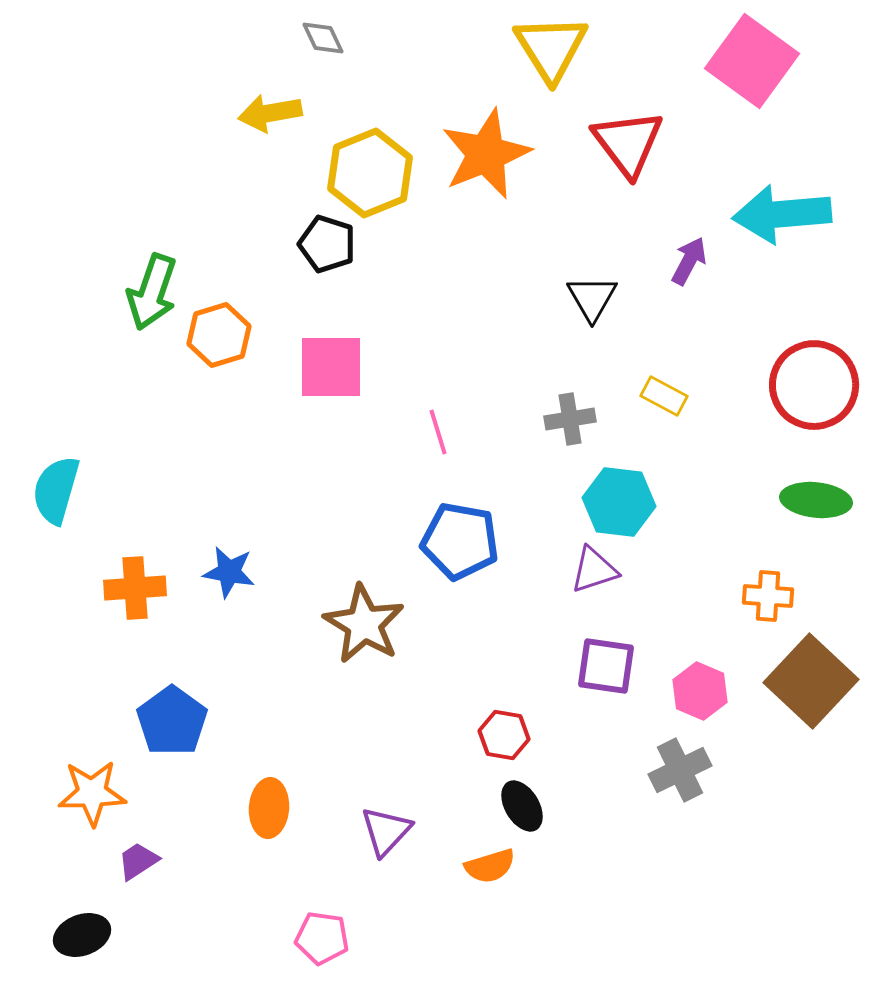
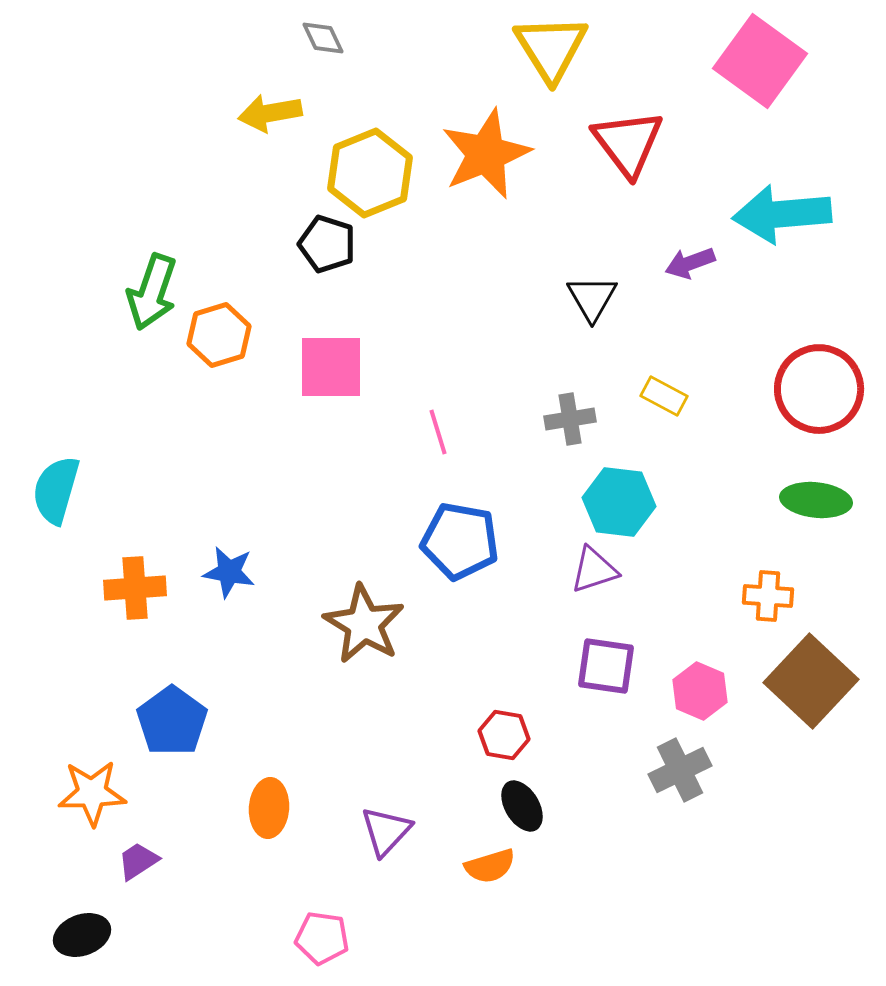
pink square at (752, 61): moved 8 px right
purple arrow at (689, 261): moved 1 px right, 2 px down; rotated 138 degrees counterclockwise
red circle at (814, 385): moved 5 px right, 4 px down
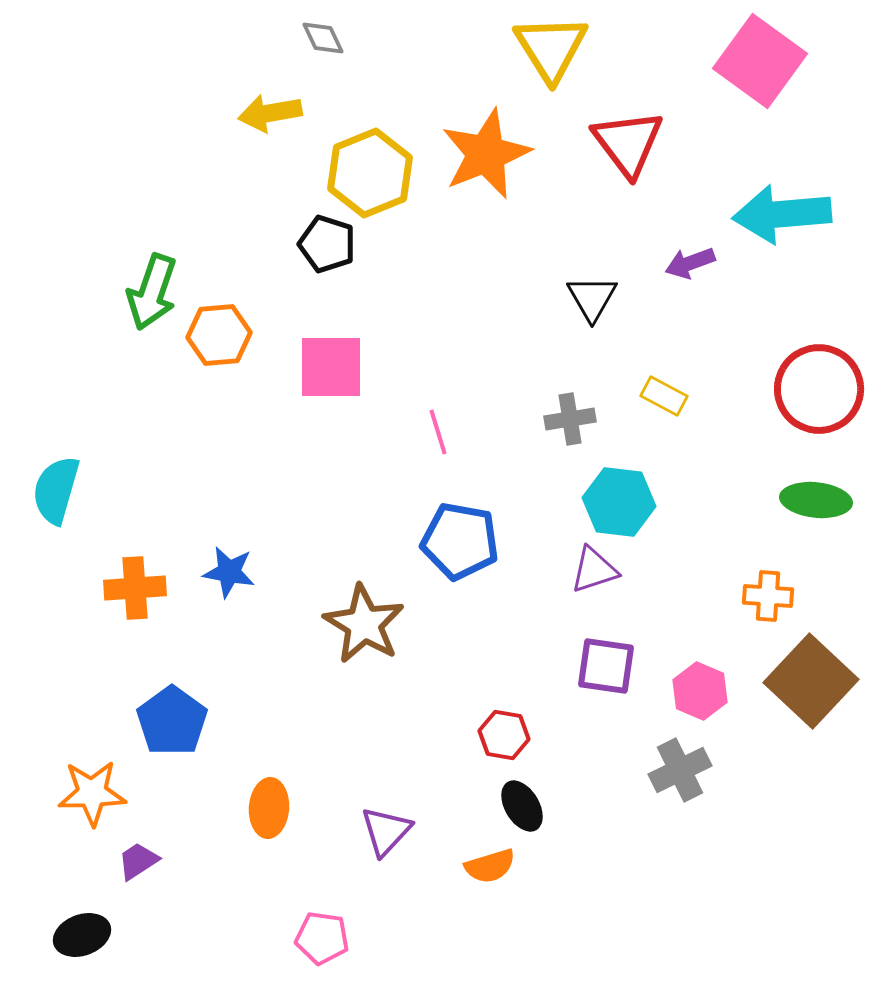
orange hexagon at (219, 335): rotated 12 degrees clockwise
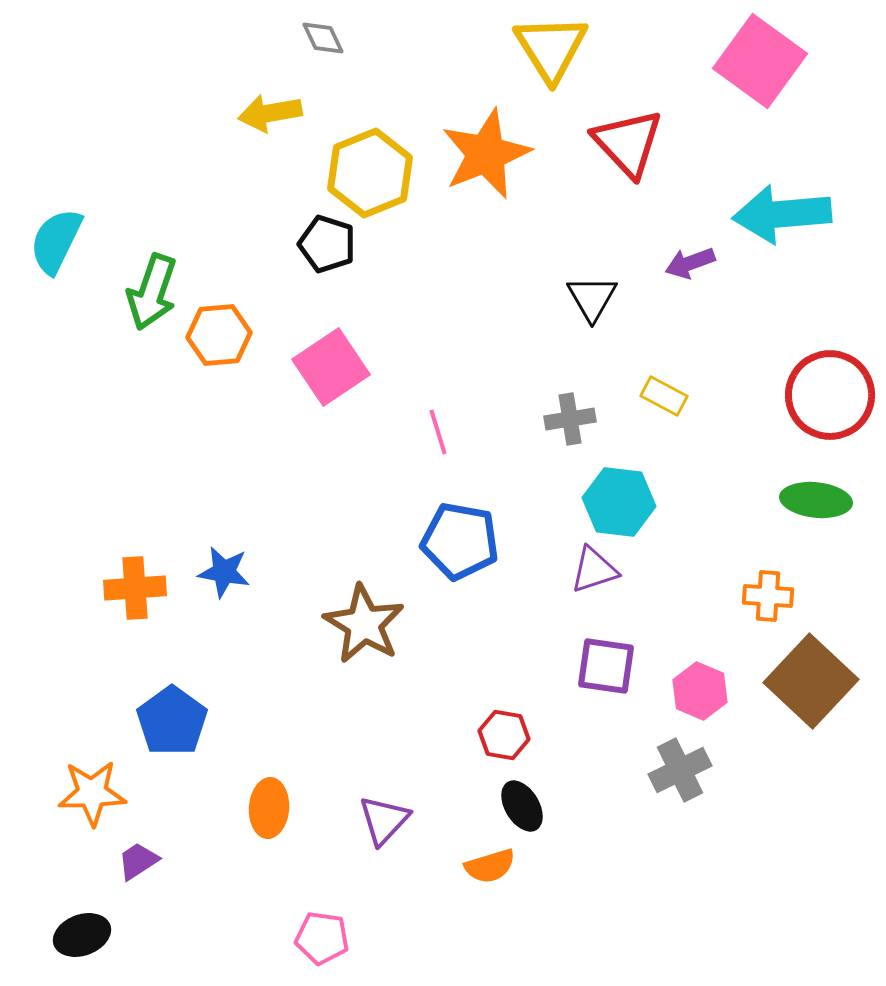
red triangle at (628, 143): rotated 6 degrees counterclockwise
pink square at (331, 367): rotated 34 degrees counterclockwise
red circle at (819, 389): moved 11 px right, 6 px down
cyan semicircle at (56, 490): moved 249 px up; rotated 10 degrees clockwise
blue star at (229, 572): moved 5 px left
purple triangle at (386, 831): moved 2 px left, 11 px up
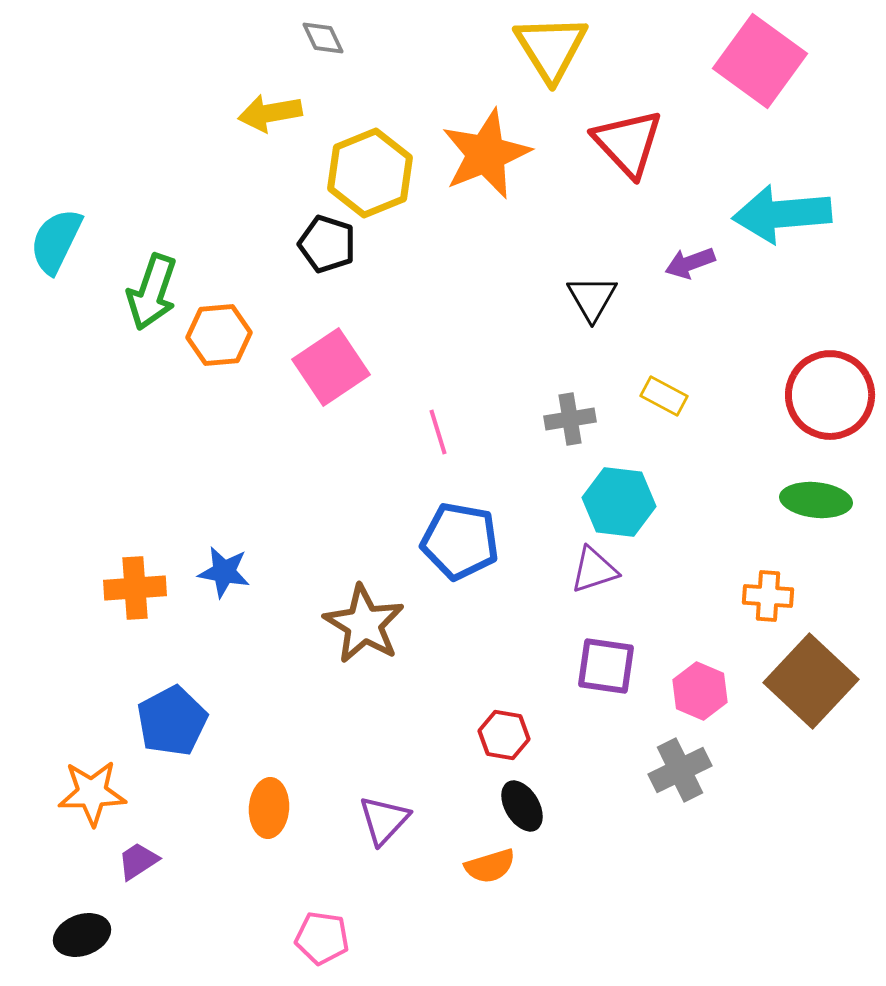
blue pentagon at (172, 721): rotated 8 degrees clockwise
